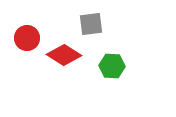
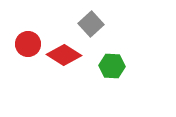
gray square: rotated 35 degrees counterclockwise
red circle: moved 1 px right, 6 px down
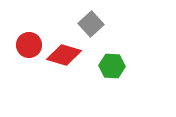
red circle: moved 1 px right, 1 px down
red diamond: rotated 16 degrees counterclockwise
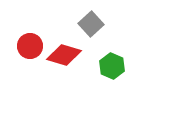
red circle: moved 1 px right, 1 px down
green hexagon: rotated 20 degrees clockwise
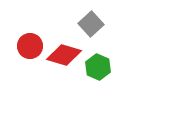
green hexagon: moved 14 px left, 1 px down
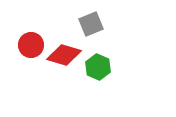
gray square: rotated 20 degrees clockwise
red circle: moved 1 px right, 1 px up
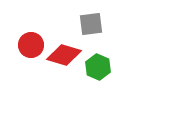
gray square: rotated 15 degrees clockwise
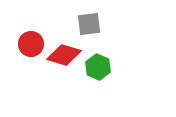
gray square: moved 2 px left
red circle: moved 1 px up
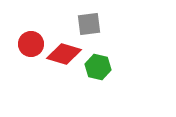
red diamond: moved 1 px up
green hexagon: rotated 10 degrees counterclockwise
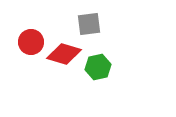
red circle: moved 2 px up
green hexagon: rotated 25 degrees counterclockwise
